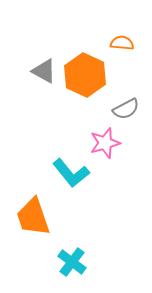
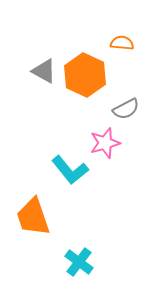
cyan L-shape: moved 1 px left, 3 px up
cyan cross: moved 7 px right
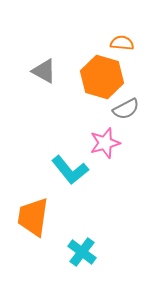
orange hexagon: moved 17 px right, 2 px down; rotated 9 degrees counterclockwise
orange trapezoid: rotated 27 degrees clockwise
cyan cross: moved 3 px right, 10 px up
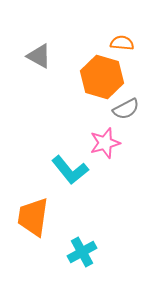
gray triangle: moved 5 px left, 15 px up
cyan cross: rotated 24 degrees clockwise
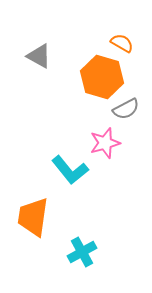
orange semicircle: rotated 25 degrees clockwise
